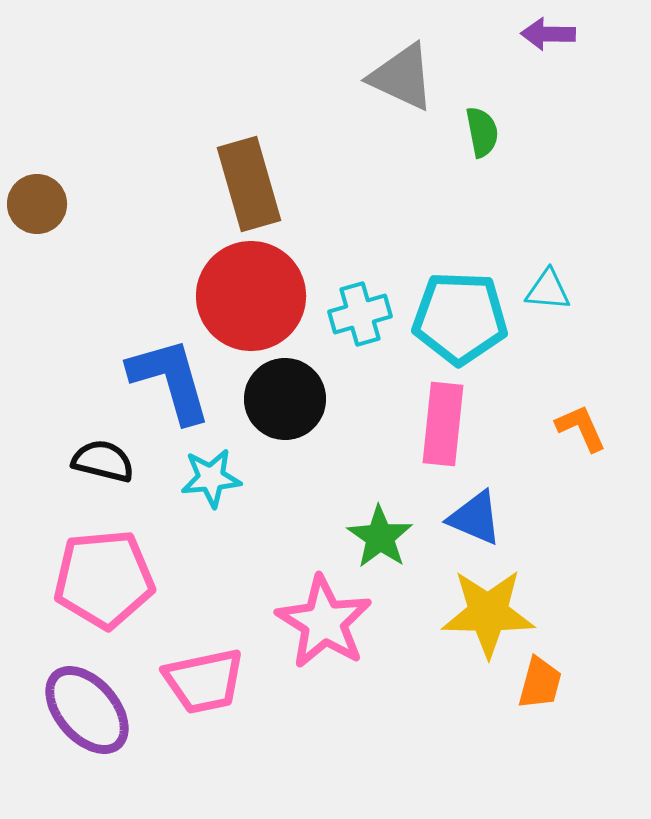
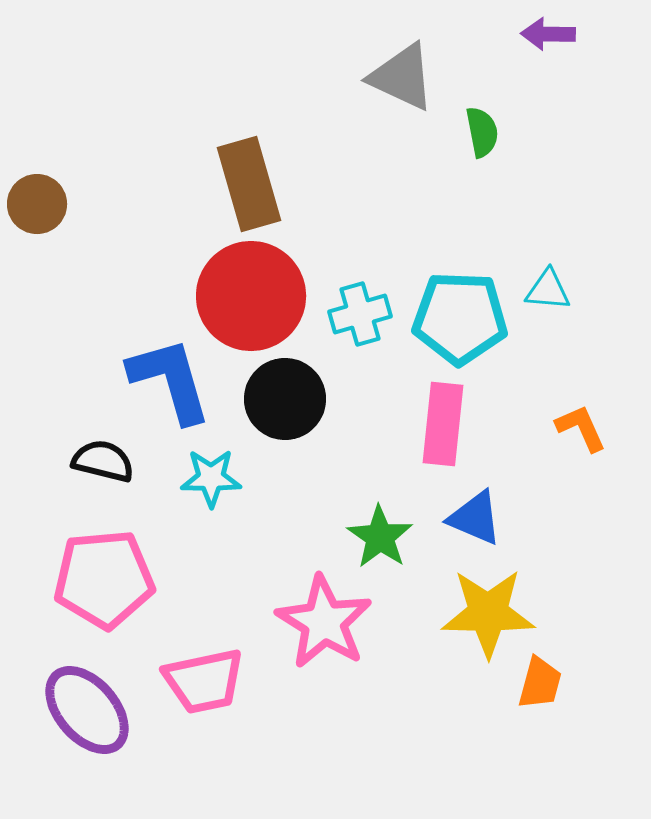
cyan star: rotated 6 degrees clockwise
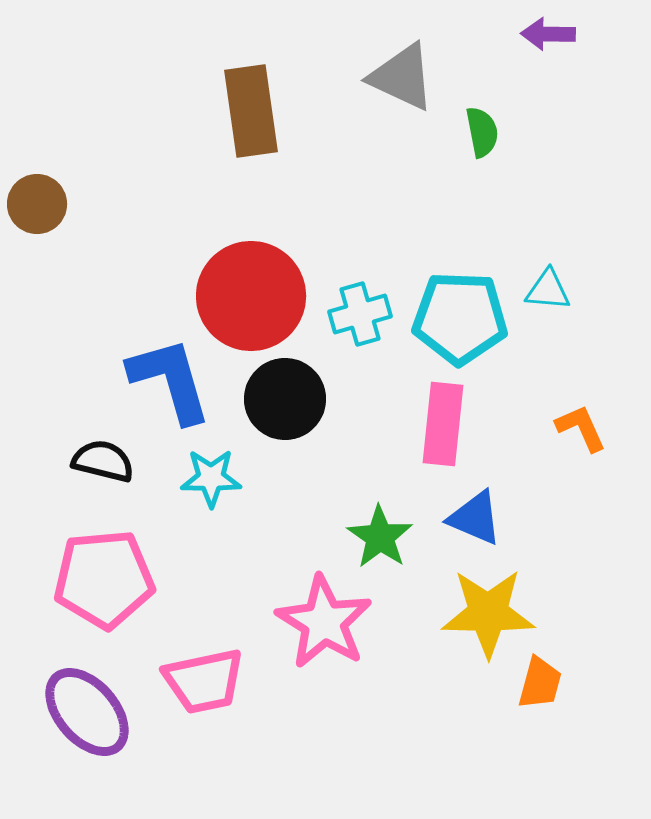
brown rectangle: moved 2 px right, 73 px up; rotated 8 degrees clockwise
purple ellipse: moved 2 px down
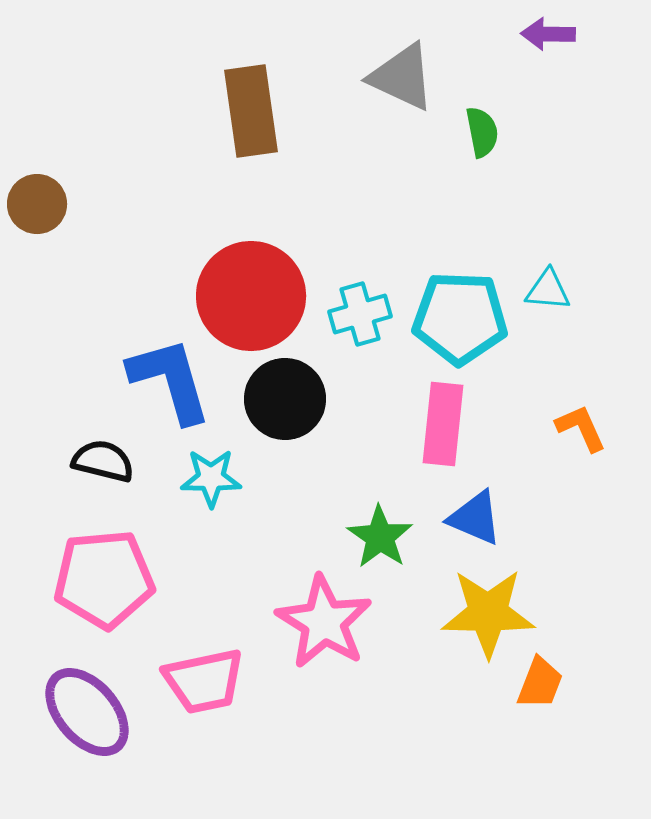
orange trapezoid: rotated 6 degrees clockwise
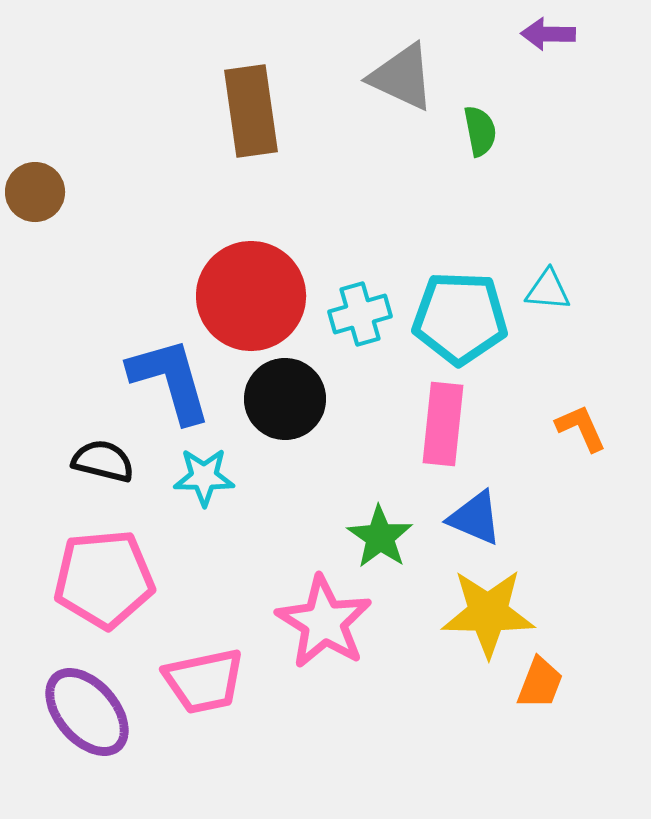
green semicircle: moved 2 px left, 1 px up
brown circle: moved 2 px left, 12 px up
cyan star: moved 7 px left, 1 px up
